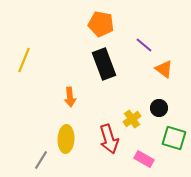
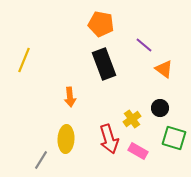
black circle: moved 1 px right
pink rectangle: moved 6 px left, 8 px up
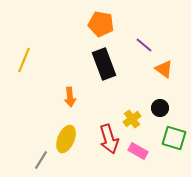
yellow ellipse: rotated 20 degrees clockwise
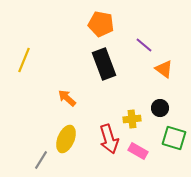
orange arrow: moved 3 px left, 1 px down; rotated 138 degrees clockwise
yellow cross: rotated 30 degrees clockwise
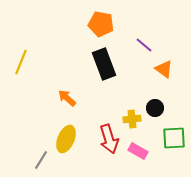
yellow line: moved 3 px left, 2 px down
black circle: moved 5 px left
green square: rotated 20 degrees counterclockwise
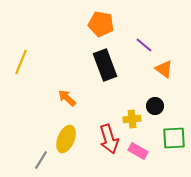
black rectangle: moved 1 px right, 1 px down
black circle: moved 2 px up
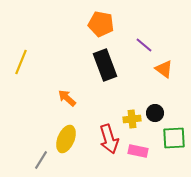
black circle: moved 7 px down
pink rectangle: rotated 18 degrees counterclockwise
